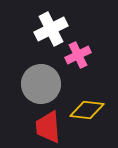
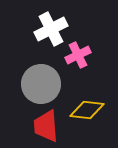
red trapezoid: moved 2 px left, 1 px up
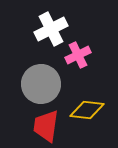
red trapezoid: rotated 12 degrees clockwise
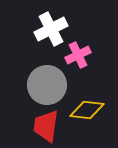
gray circle: moved 6 px right, 1 px down
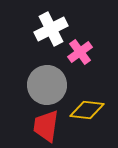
pink cross: moved 2 px right, 3 px up; rotated 10 degrees counterclockwise
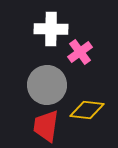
white cross: rotated 28 degrees clockwise
